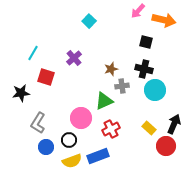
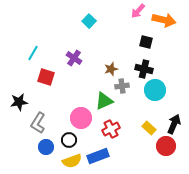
purple cross: rotated 14 degrees counterclockwise
black star: moved 2 px left, 9 px down
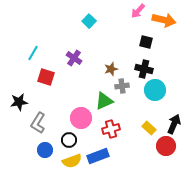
red cross: rotated 12 degrees clockwise
blue circle: moved 1 px left, 3 px down
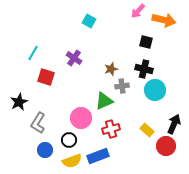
cyan square: rotated 16 degrees counterclockwise
black star: rotated 18 degrees counterclockwise
yellow rectangle: moved 2 px left, 2 px down
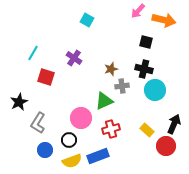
cyan square: moved 2 px left, 1 px up
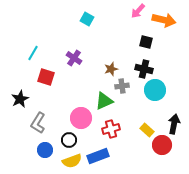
cyan square: moved 1 px up
black star: moved 1 px right, 3 px up
black arrow: rotated 12 degrees counterclockwise
red circle: moved 4 px left, 1 px up
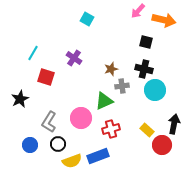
gray L-shape: moved 11 px right, 1 px up
black circle: moved 11 px left, 4 px down
blue circle: moved 15 px left, 5 px up
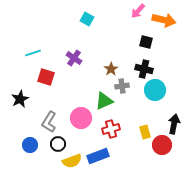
cyan line: rotated 42 degrees clockwise
brown star: rotated 16 degrees counterclockwise
yellow rectangle: moved 2 px left, 2 px down; rotated 32 degrees clockwise
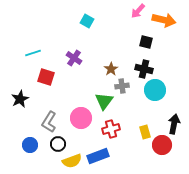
cyan square: moved 2 px down
green triangle: rotated 30 degrees counterclockwise
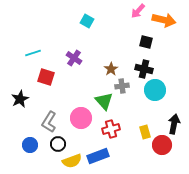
green triangle: rotated 18 degrees counterclockwise
